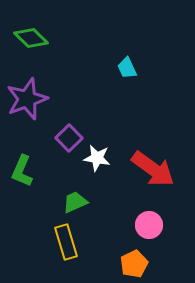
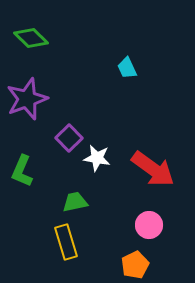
green trapezoid: rotated 12 degrees clockwise
orange pentagon: moved 1 px right, 1 px down
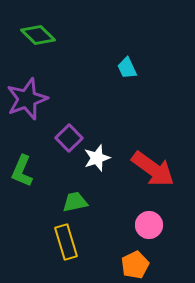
green diamond: moved 7 px right, 3 px up
white star: rotated 28 degrees counterclockwise
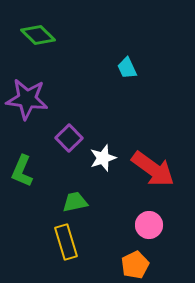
purple star: rotated 27 degrees clockwise
white star: moved 6 px right
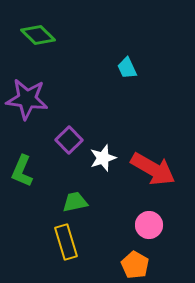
purple square: moved 2 px down
red arrow: rotated 6 degrees counterclockwise
orange pentagon: rotated 16 degrees counterclockwise
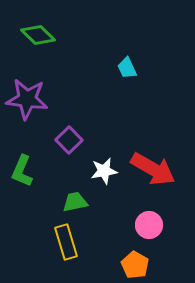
white star: moved 1 px right, 13 px down; rotated 8 degrees clockwise
